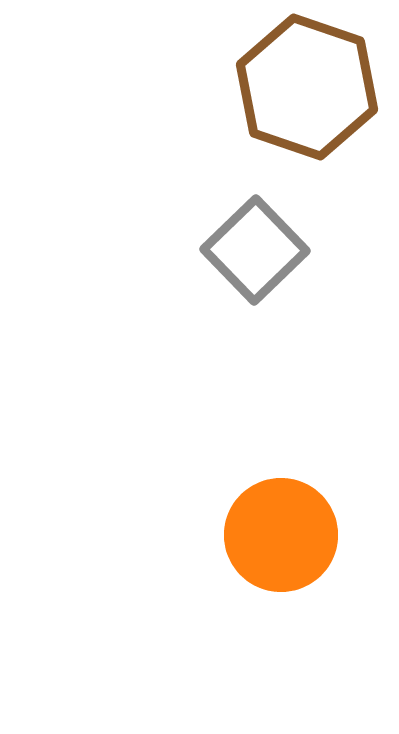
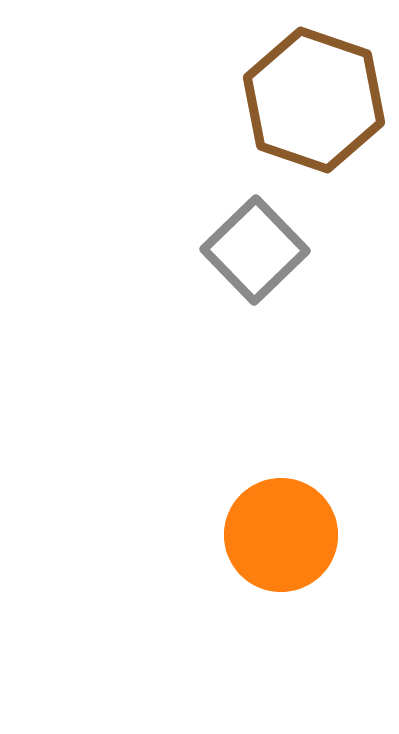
brown hexagon: moved 7 px right, 13 px down
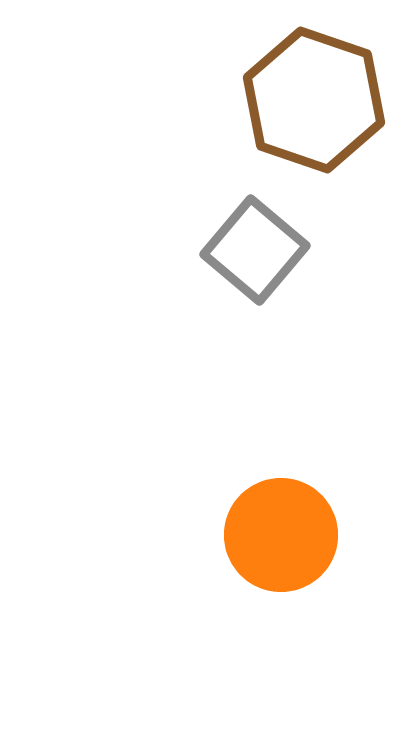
gray square: rotated 6 degrees counterclockwise
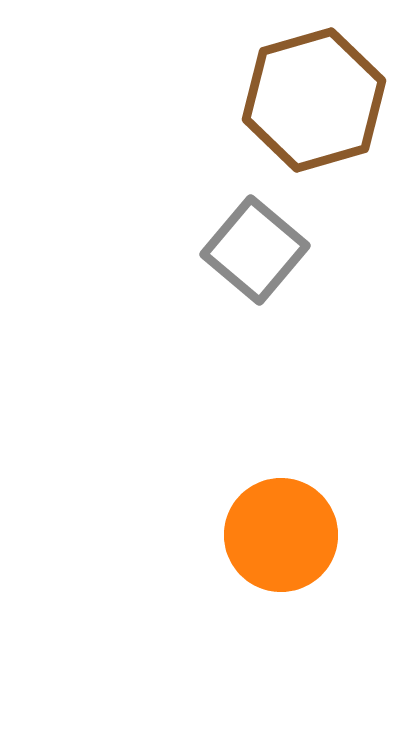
brown hexagon: rotated 25 degrees clockwise
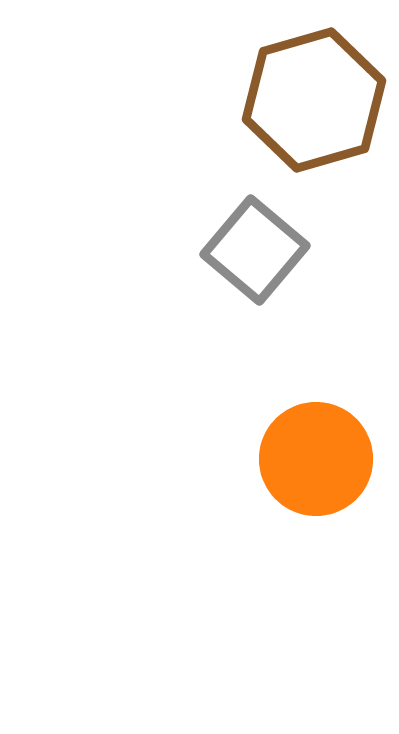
orange circle: moved 35 px right, 76 px up
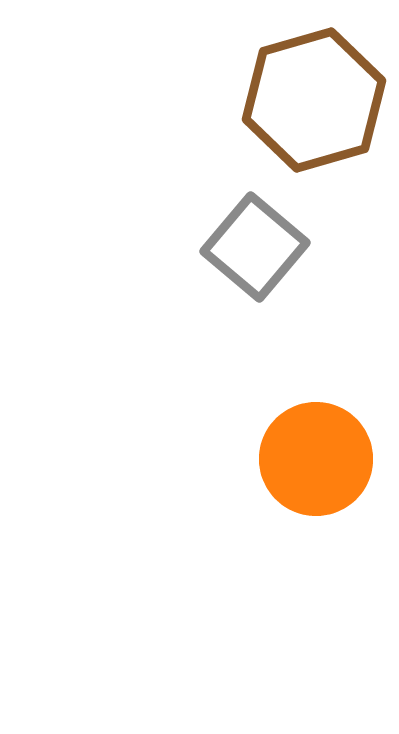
gray square: moved 3 px up
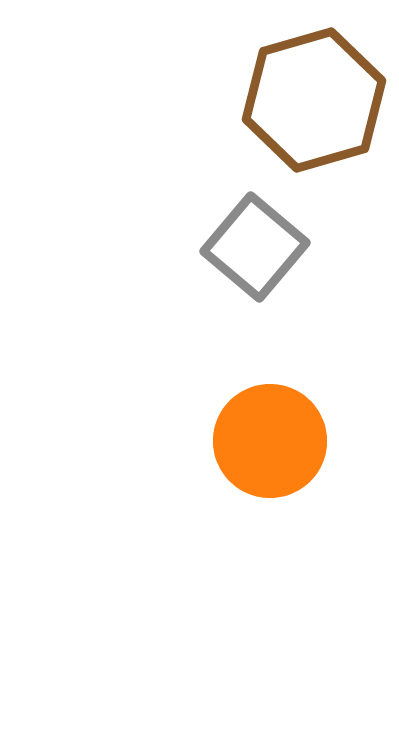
orange circle: moved 46 px left, 18 px up
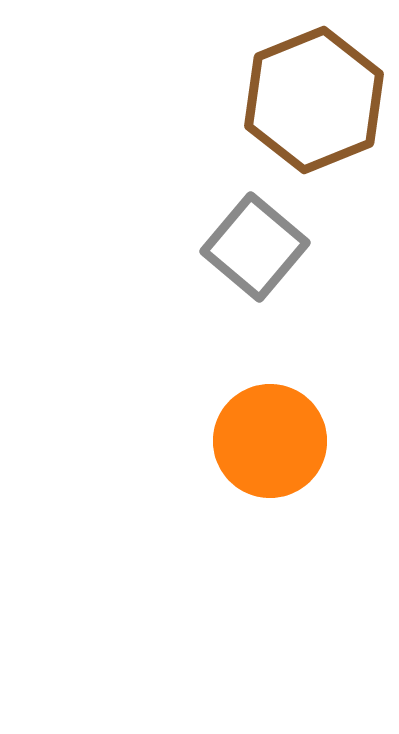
brown hexagon: rotated 6 degrees counterclockwise
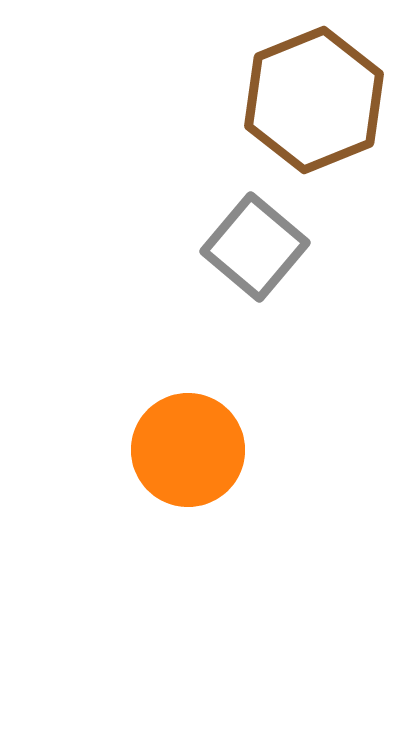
orange circle: moved 82 px left, 9 px down
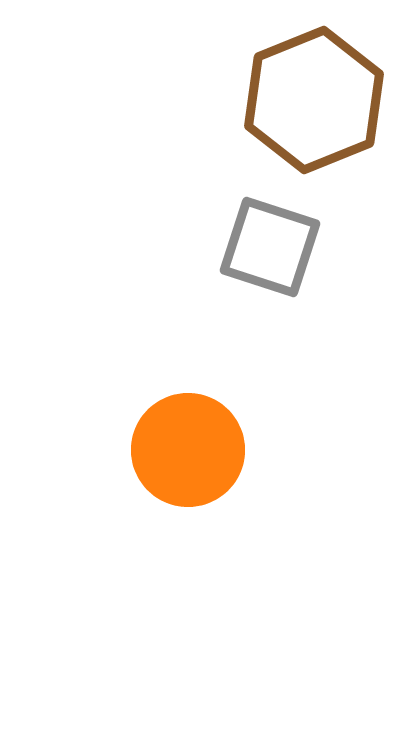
gray square: moved 15 px right; rotated 22 degrees counterclockwise
